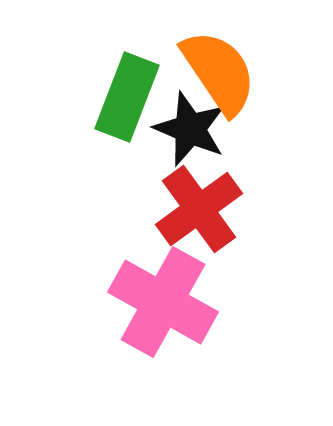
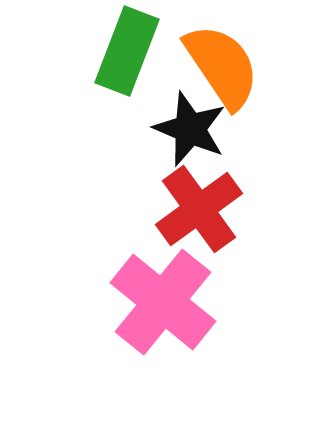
orange semicircle: moved 3 px right, 6 px up
green rectangle: moved 46 px up
pink cross: rotated 10 degrees clockwise
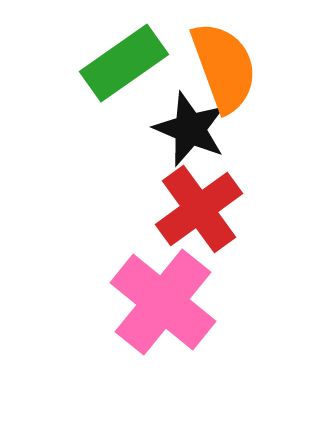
green rectangle: moved 3 px left, 12 px down; rotated 34 degrees clockwise
orange semicircle: moved 2 px right, 1 px down; rotated 14 degrees clockwise
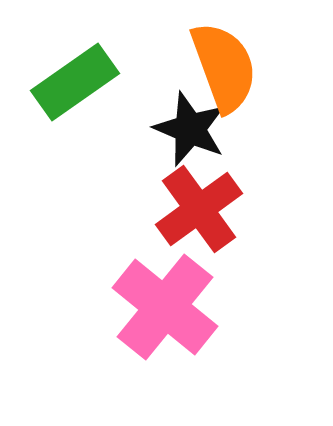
green rectangle: moved 49 px left, 19 px down
pink cross: moved 2 px right, 5 px down
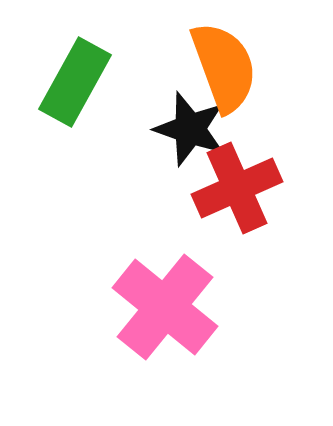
green rectangle: rotated 26 degrees counterclockwise
black star: rotated 4 degrees counterclockwise
red cross: moved 38 px right, 21 px up; rotated 12 degrees clockwise
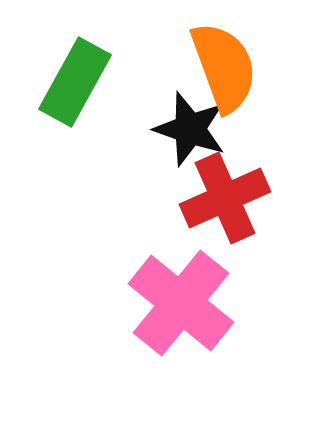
red cross: moved 12 px left, 10 px down
pink cross: moved 16 px right, 4 px up
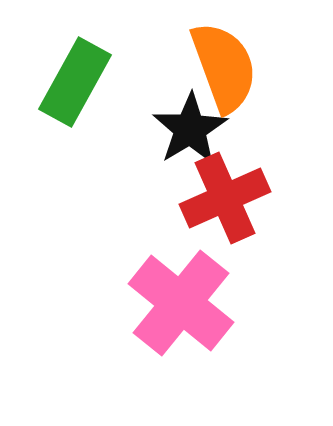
black star: rotated 22 degrees clockwise
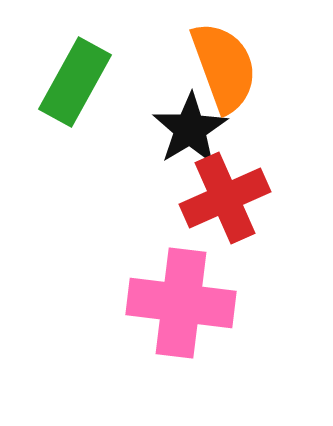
pink cross: rotated 32 degrees counterclockwise
